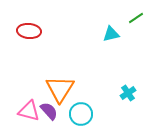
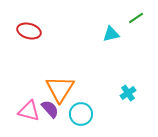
red ellipse: rotated 10 degrees clockwise
purple semicircle: moved 1 px right, 2 px up
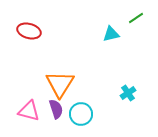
orange triangle: moved 5 px up
purple semicircle: moved 6 px right; rotated 24 degrees clockwise
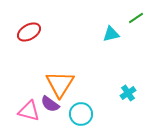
red ellipse: moved 1 px down; rotated 45 degrees counterclockwise
purple semicircle: moved 6 px left, 5 px up; rotated 144 degrees clockwise
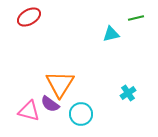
green line: rotated 21 degrees clockwise
red ellipse: moved 15 px up
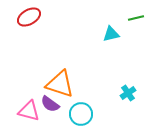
orange triangle: rotated 44 degrees counterclockwise
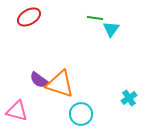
green line: moved 41 px left; rotated 21 degrees clockwise
cyan triangle: moved 5 px up; rotated 42 degrees counterclockwise
cyan cross: moved 1 px right, 5 px down
purple semicircle: moved 11 px left, 24 px up
pink triangle: moved 12 px left
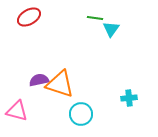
purple semicircle: rotated 132 degrees clockwise
cyan cross: rotated 28 degrees clockwise
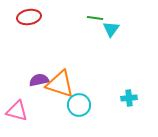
red ellipse: rotated 20 degrees clockwise
cyan circle: moved 2 px left, 9 px up
